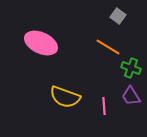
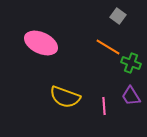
green cross: moved 5 px up
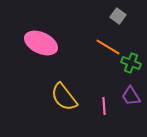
yellow semicircle: moved 1 px left; rotated 32 degrees clockwise
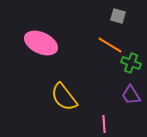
gray square: rotated 21 degrees counterclockwise
orange line: moved 2 px right, 2 px up
purple trapezoid: moved 1 px up
pink line: moved 18 px down
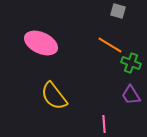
gray square: moved 5 px up
yellow semicircle: moved 10 px left, 1 px up
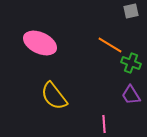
gray square: moved 13 px right; rotated 28 degrees counterclockwise
pink ellipse: moved 1 px left
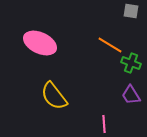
gray square: rotated 21 degrees clockwise
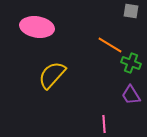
pink ellipse: moved 3 px left, 16 px up; rotated 16 degrees counterclockwise
yellow semicircle: moved 2 px left, 21 px up; rotated 80 degrees clockwise
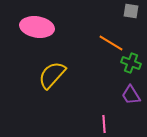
orange line: moved 1 px right, 2 px up
